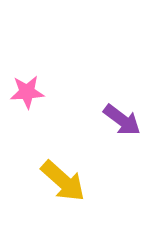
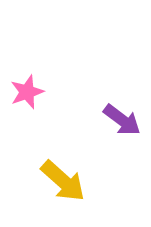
pink star: rotated 16 degrees counterclockwise
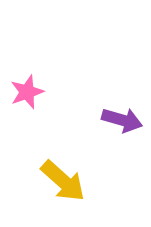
purple arrow: rotated 21 degrees counterclockwise
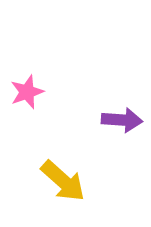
purple arrow: rotated 12 degrees counterclockwise
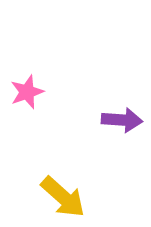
yellow arrow: moved 16 px down
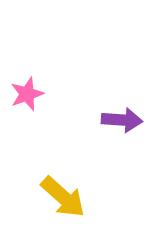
pink star: moved 2 px down
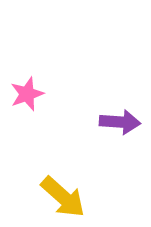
purple arrow: moved 2 px left, 2 px down
